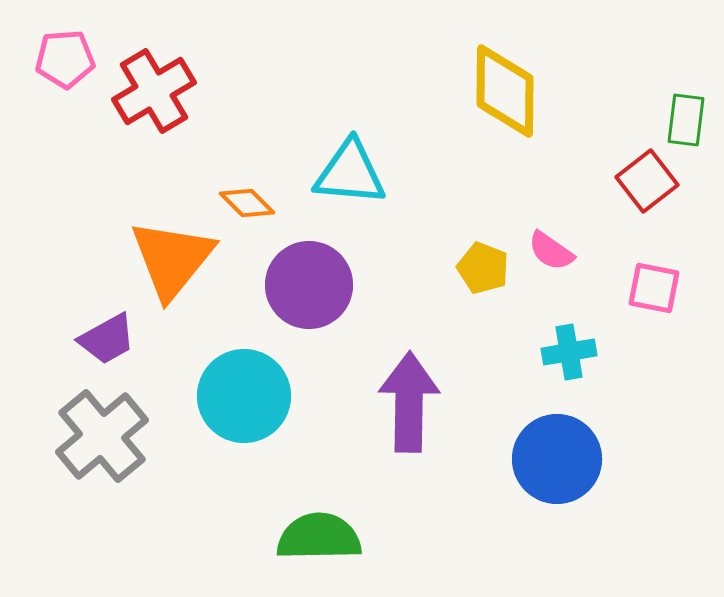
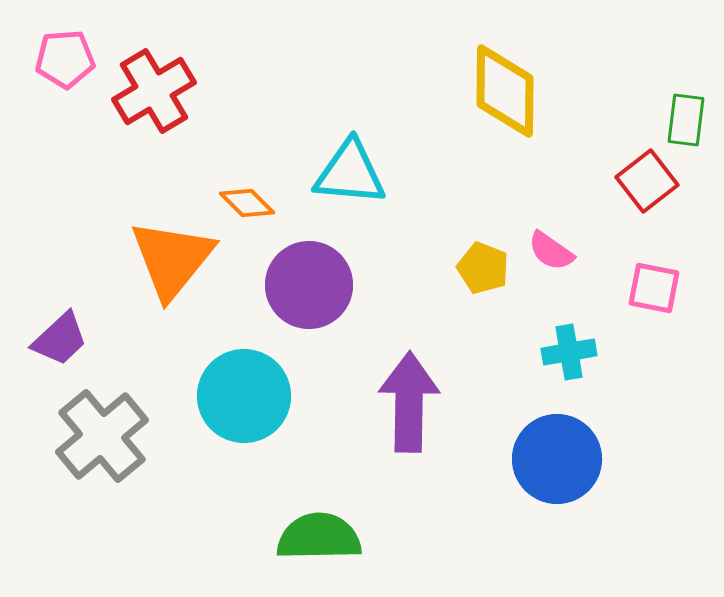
purple trapezoid: moved 47 px left; rotated 14 degrees counterclockwise
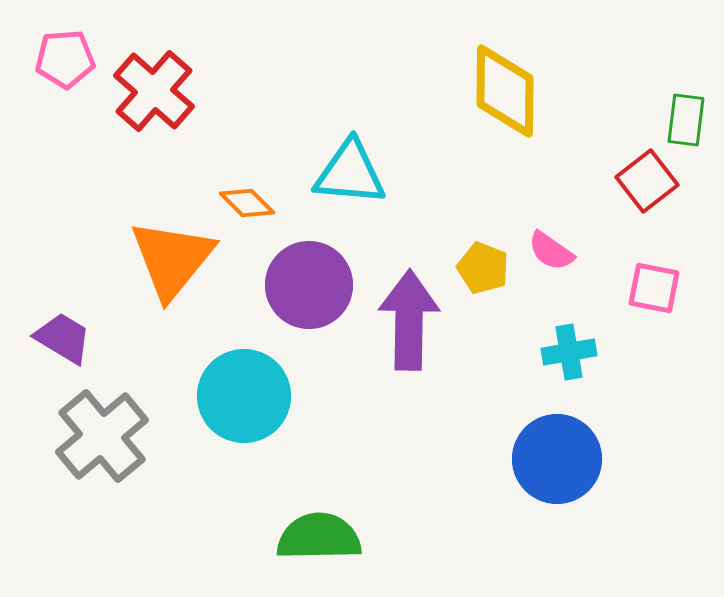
red cross: rotated 18 degrees counterclockwise
purple trapezoid: moved 3 px right, 1 px up; rotated 106 degrees counterclockwise
purple arrow: moved 82 px up
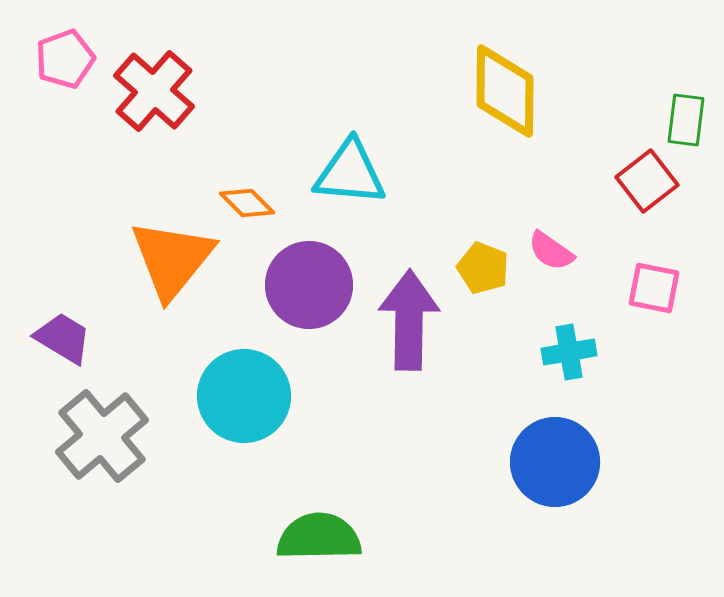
pink pentagon: rotated 16 degrees counterclockwise
blue circle: moved 2 px left, 3 px down
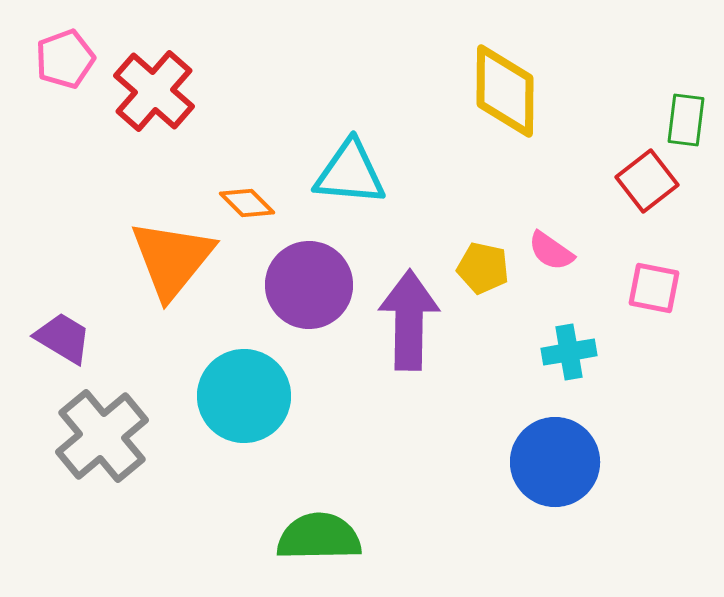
yellow pentagon: rotated 9 degrees counterclockwise
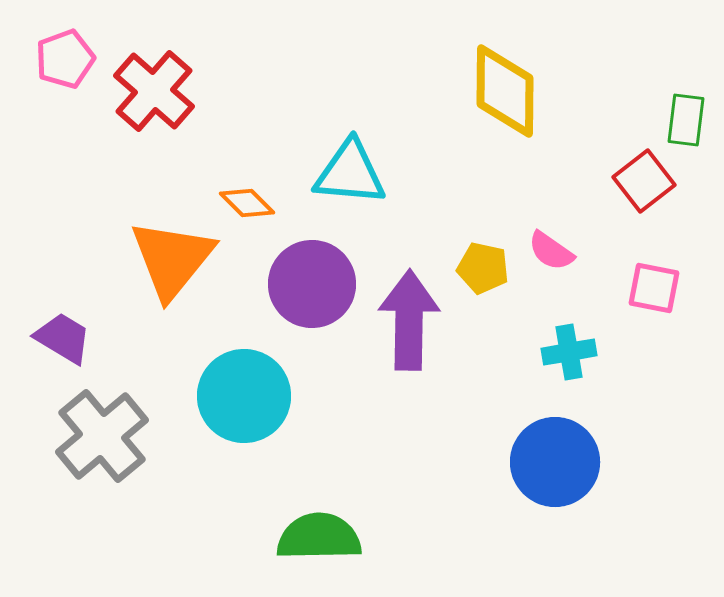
red square: moved 3 px left
purple circle: moved 3 px right, 1 px up
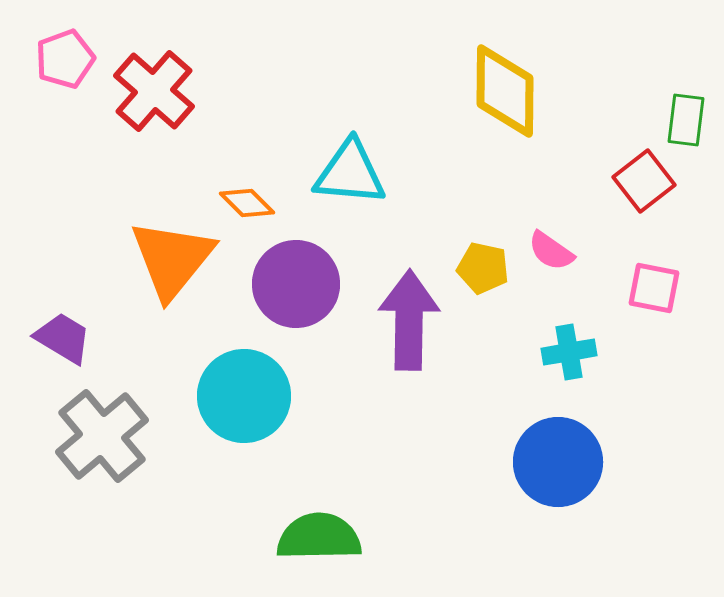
purple circle: moved 16 px left
blue circle: moved 3 px right
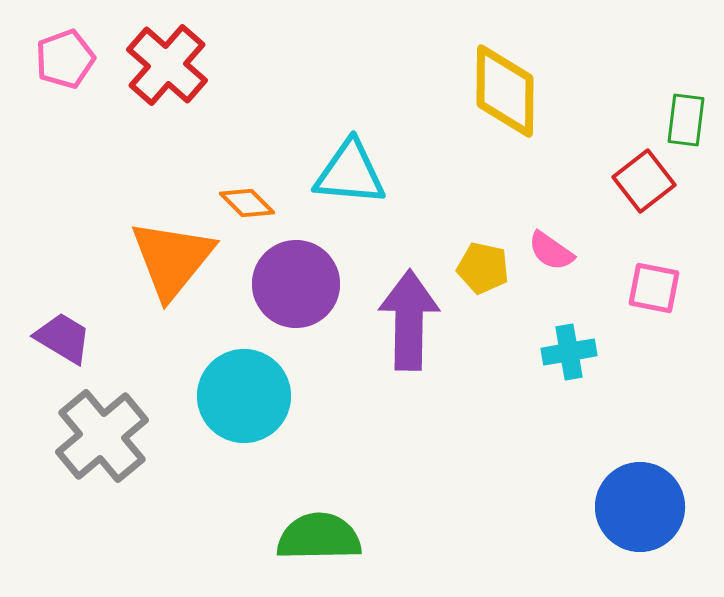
red cross: moved 13 px right, 26 px up
blue circle: moved 82 px right, 45 px down
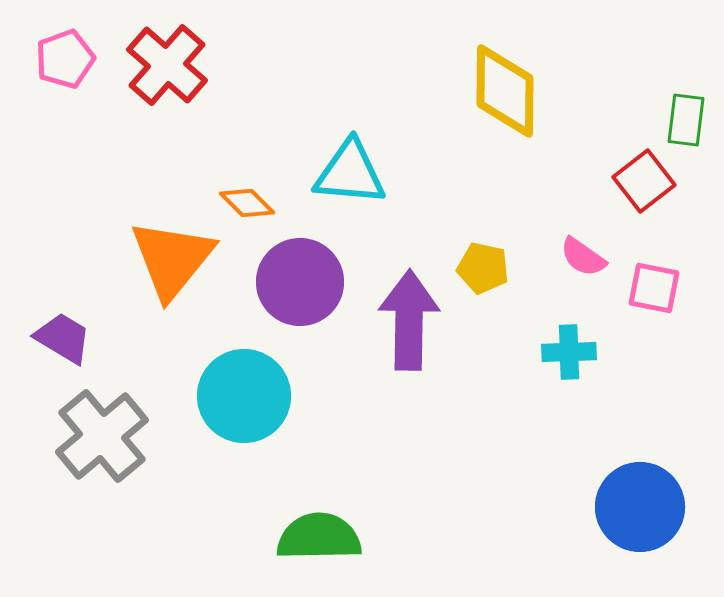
pink semicircle: moved 32 px right, 6 px down
purple circle: moved 4 px right, 2 px up
cyan cross: rotated 8 degrees clockwise
